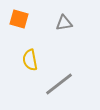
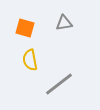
orange square: moved 6 px right, 9 px down
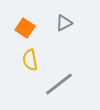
gray triangle: rotated 18 degrees counterclockwise
orange square: rotated 18 degrees clockwise
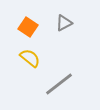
orange square: moved 3 px right, 1 px up
yellow semicircle: moved 2 px up; rotated 140 degrees clockwise
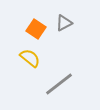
orange square: moved 8 px right, 2 px down
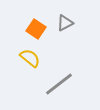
gray triangle: moved 1 px right
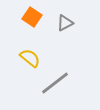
orange square: moved 4 px left, 12 px up
gray line: moved 4 px left, 1 px up
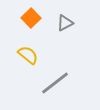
orange square: moved 1 px left, 1 px down; rotated 12 degrees clockwise
yellow semicircle: moved 2 px left, 3 px up
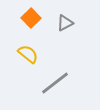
yellow semicircle: moved 1 px up
